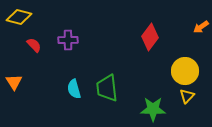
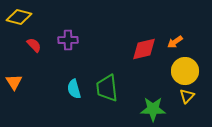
orange arrow: moved 26 px left, 15 px down
red diamond: moved 6 px left, 12 px down; rotated 40 degrees clockwise
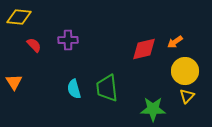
yellow diamond: rotated 10 degrees counterclockwise
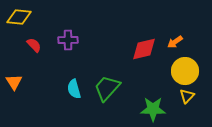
green trapezoid: rotated 48 degrees clockwise
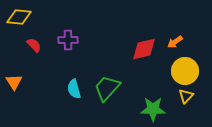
yellow triangle: moved 1 px left
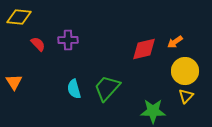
red semicircle: moved 4 px right, 1 px up
green star: moved 2 px down
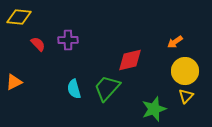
red diamond: moved 14 px left, 11 px down
orange triangle: rotated 36 degrees clockwise
green star: moved 1 px right, 2 px up; rotated 20 degrees counterclockwise
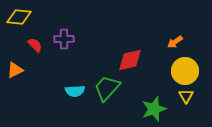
purple cross: moved 4 px left, 1 px up
red semicircle: moved 3 px left, 1 px down
orange triangle: moved 1 px right, 12 px up
cyan semicircle: moved 1 px right, 2 px down; rotated 78 degrees counterclockwise
yellow triangle: rotated 14 degrees counterclockwise
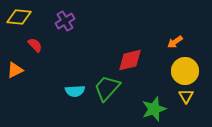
purple cross: moved 1 px right, 18 px up; rotated 30 degrees counterclockwise
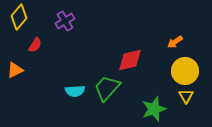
yellow diamond: rotated 55 degrees counterclockwise
red semicircle: rotated 77 degrees clockwise
